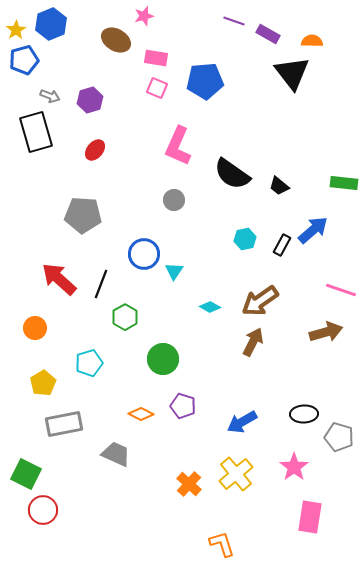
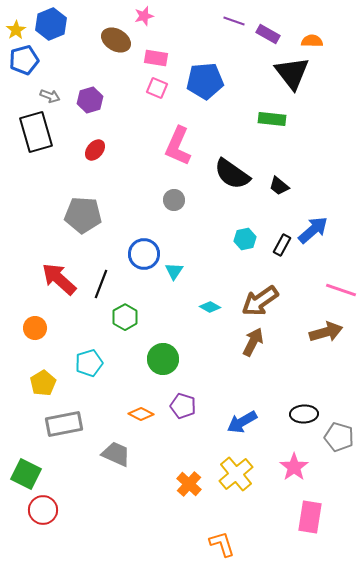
green rectangle at (344, 183): moved 72 px left, 64 px up
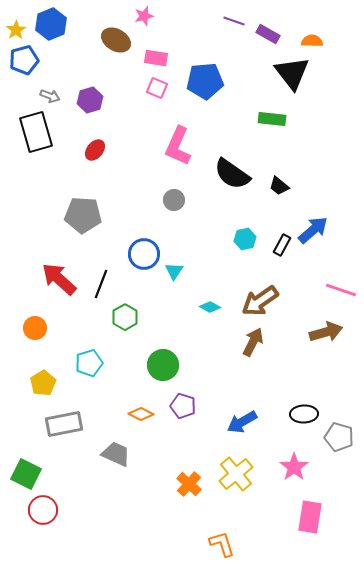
green circle at (163, 359): moved 6 px down
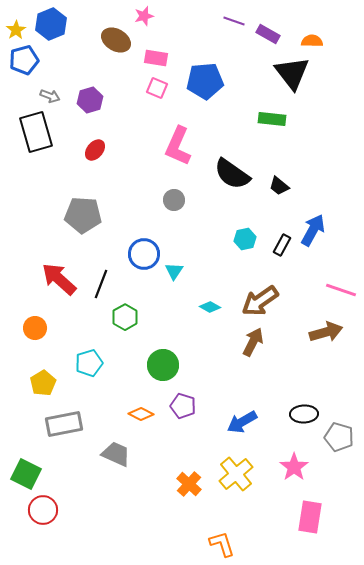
blue arrow at (313, 230): rotated 20 degrees counterclockwise
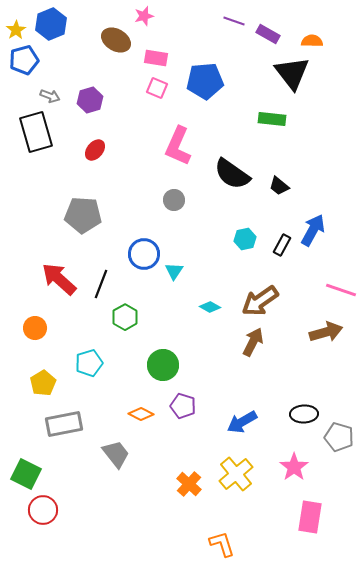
gray trapezoid at (116, 454): rotated 28 degrees clockwise
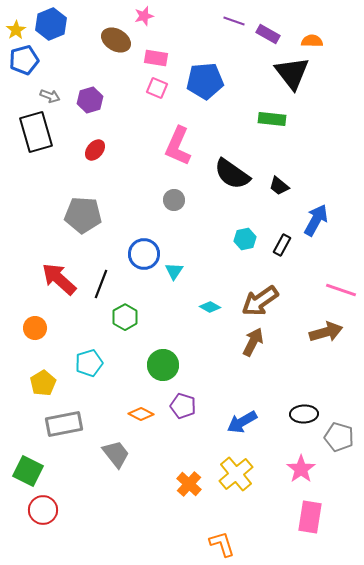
blue arrow at (313, 230): moved 3 px right, 10 px up
pink star at (294, 467): moved 7 px right, 2 px down
green square at (26, 474): moved 2 px right, 3 px up
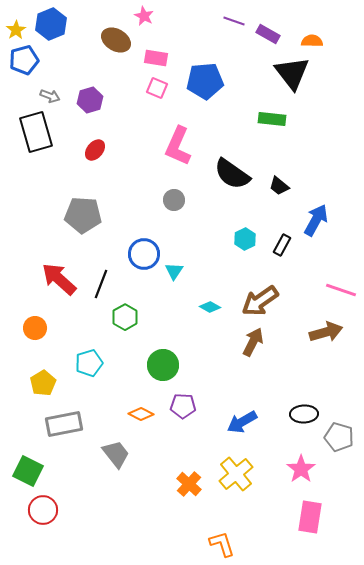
pink star at (144, 16): rotated 30 degrees counterclockwise
cyan hexagon at (245, 239): rotated 15 degrees counterclockwise
purple pentagon at (183, 406): rotated 15 degrees counterclockwise
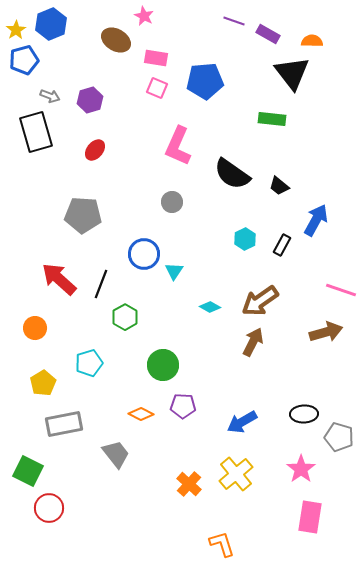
gray circle at (174, 200): moved 2 px left, 2 px down
red circle at (43, 510): moved 6 px right, 2 px up
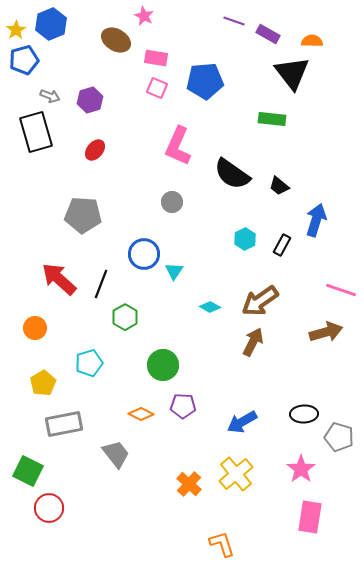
blue arrow at (316, 220): rotated 12 degrees counterclockwise
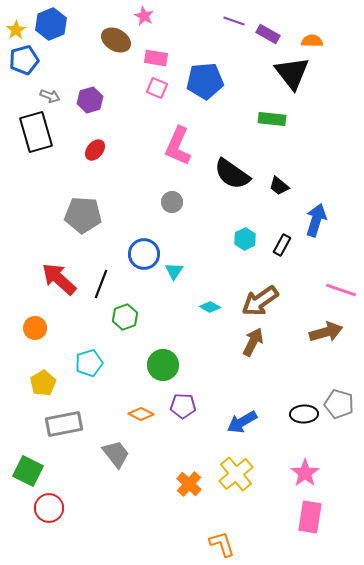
green hexagon at (125, 317): rotated 10 degrees clockwise
gray pentagon at (339, 437): moved 33 px up
pink star at (301, 469): moved 4 px right, 4 px down
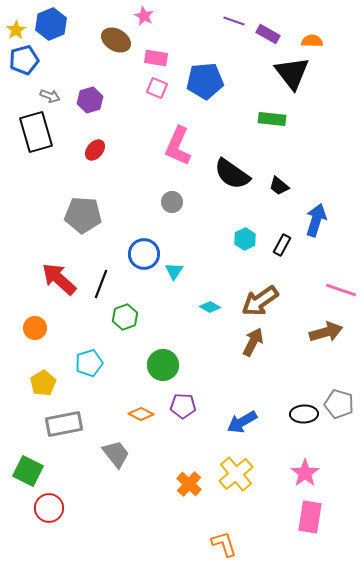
orange L-shape at (222, 544): moved 2 px right
